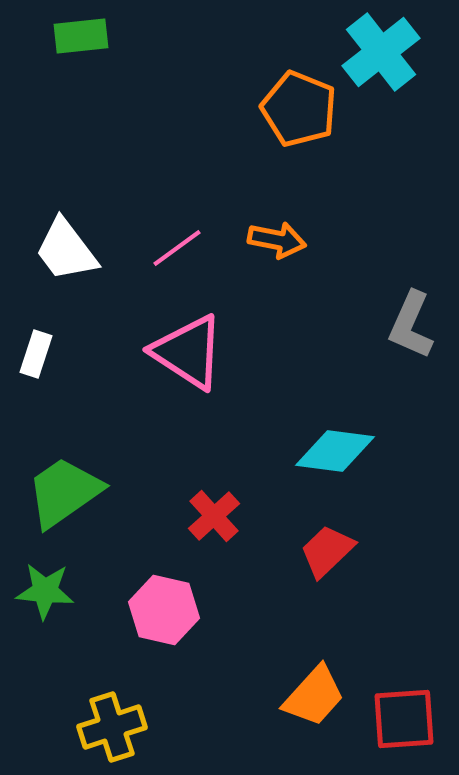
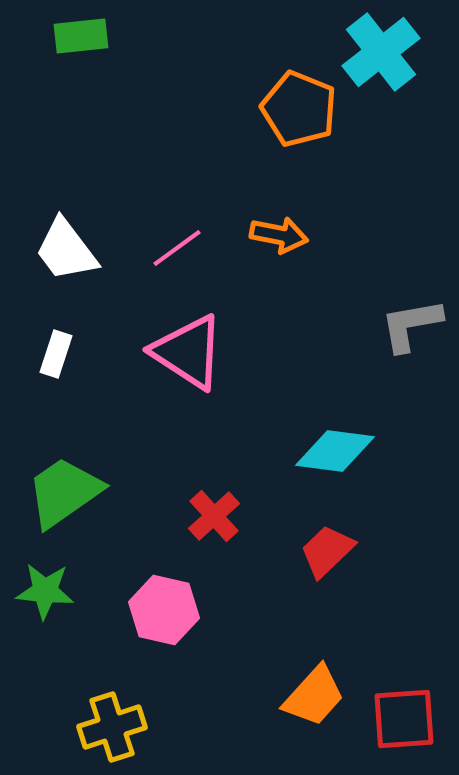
orange arrow: moved 2 px right, 5 px up
gray L-shape: rotated 56 degrees clockwise
white rectangle: moved 20 px right
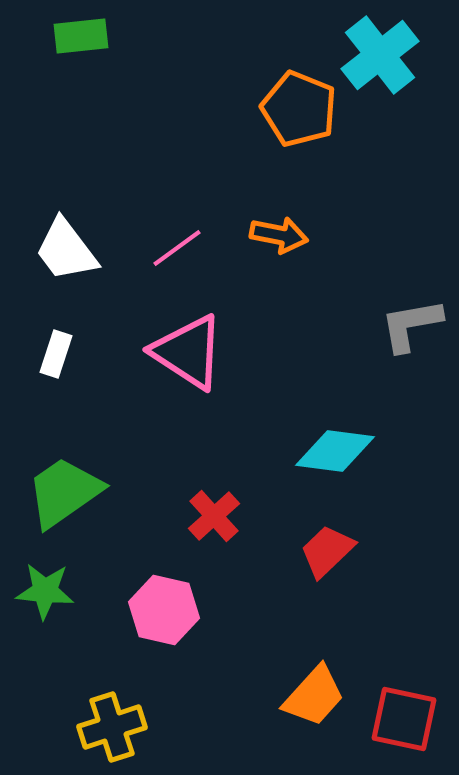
cyan cross: moved 1 px left, 3 px down
red square: rotated 16 degrees clockwise
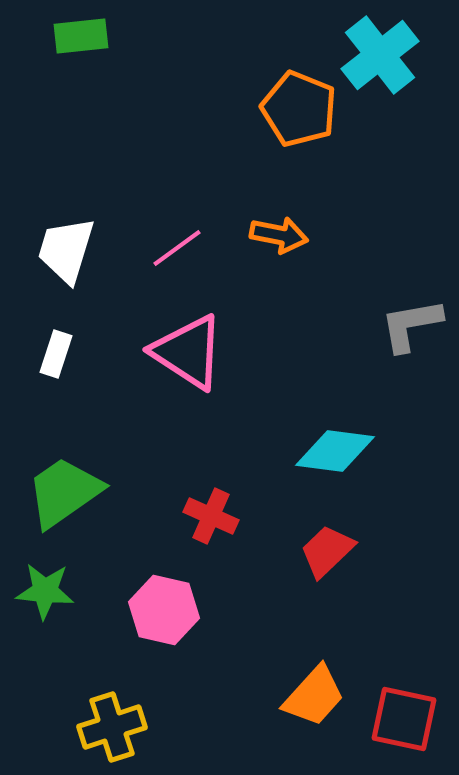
white trapezoid: rotated 54 degrees clockwise
red cross: moved 3 px left; rotated 24 degrees counterclockwise
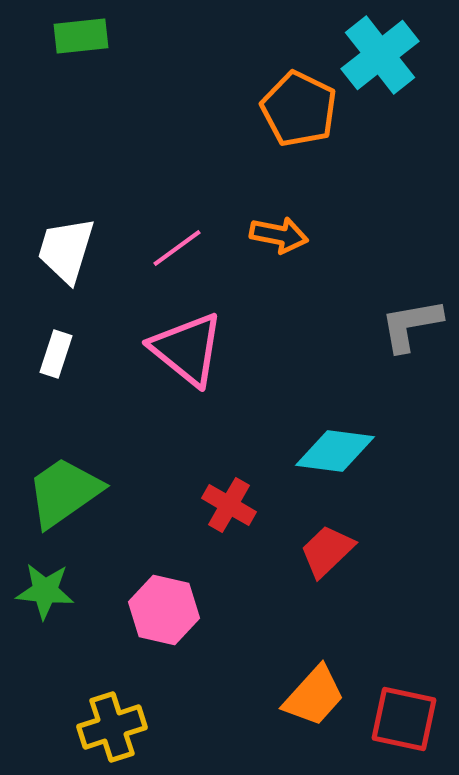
orange pentagon: rotated 4 degrees clockwise
pink triangle: moved 1 px left, 3 px up; rotated 6 degrees clockwise
red cross: moved 18 px right, 11 px up; rotated 6 degrees clockwise
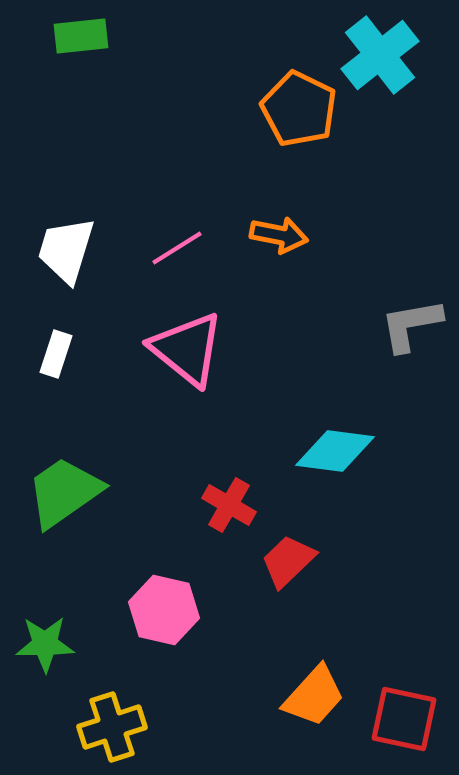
pink line: rotated 4 degrees clockwise
red trapezoid: moved 39 px left, 10 px down
green star: moved 53 px down; rotated 6 degrees counterclockwise
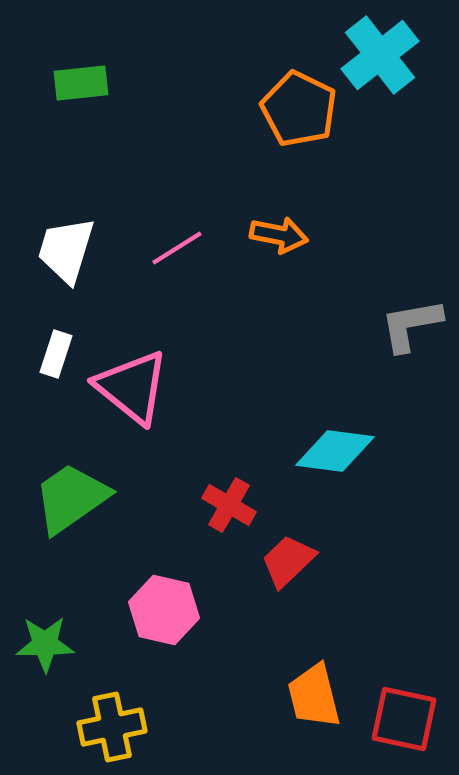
green rectangle: moved 47 px down
pink triangle: moved 55 px left, 38 px down
green trapezoid: moved 7 px right, 6 px down
orange trapezoid: rotated 124 degrees clockwise
yellow cross: rotated 6 degrees clockwise
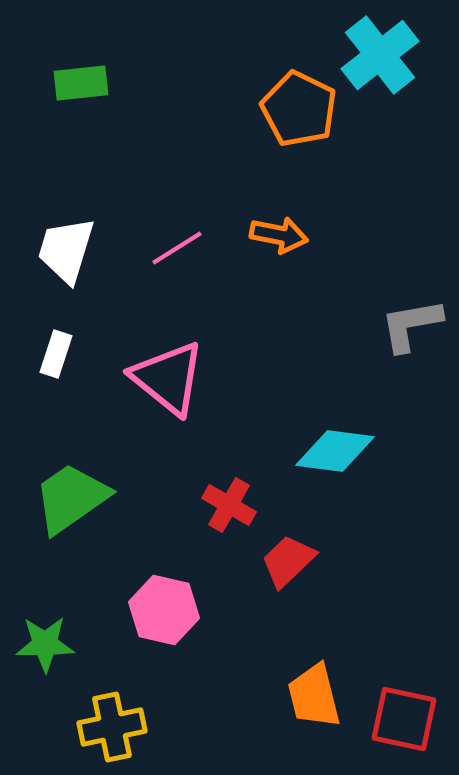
pink triangle: moved 36 px right, 9 px up
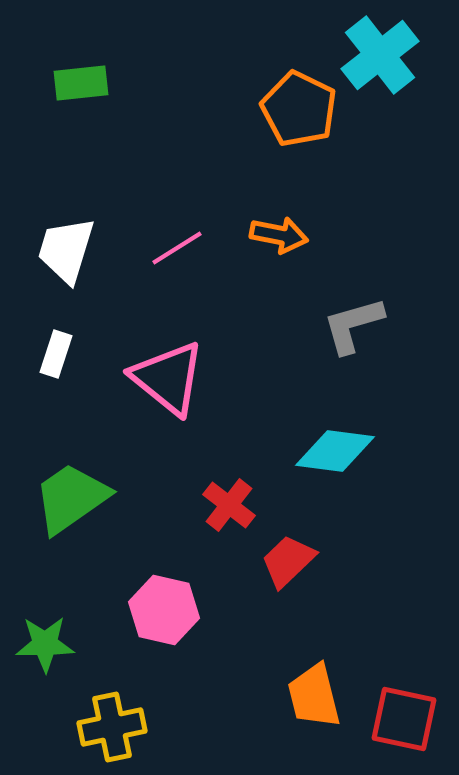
gray L-shape: moved 58 px left; rotated 6 degrees counterclockwise
red cross: rotated 8 degrees clockwise
